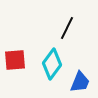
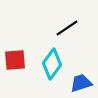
black line: rotated 30 degrees clockwise
blue trapezoid: moved 1 px right, 1 px down; rotated 130 degrees counterclockwise
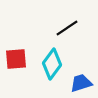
red square: moved 1 px right, 1 px up
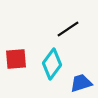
black line: moved 1 px right, 1 px down
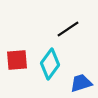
red square: moved 1 px right, 1 px down
cyan diamond: moved 2 px left
